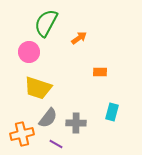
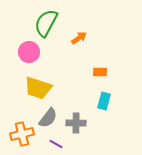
cyan rectangle: moved 8 px left, 11 px up
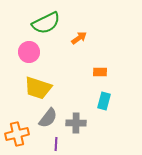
green semicircle: rotated 144 degrees counterclockwise
orange cross: moved 5 px left
purple line: rotated 64 degrees clockwise
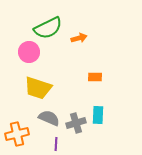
green semicircle: moved 2 px right, 5 px down
orange arrow: rotated 21 degrees clockwise
orange rectangle: moved 5 px left, 5 px down
cyan rectangle: moved 6 px left, 14 px down; rotated 12 degrees counterclockwise
gray semicircle: moved 1 px right; rotated 105 degrees counterclockwise
gray cross: rotated 18 degrees counterclockwise
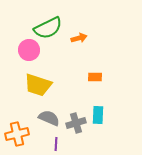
pink circle: moved 2 px up
yellow trapezoid: moved 3 px up
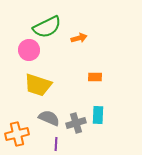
green semicircle: moved 1 px left, 1 px up
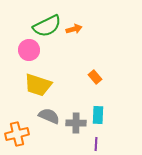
green semicircle: moved 1 px up
orange arrow: moved 5 px left, 9 px up
orange rectangle: rotated 48 degrees clockwise
gray semicircle: moved 2 px up
gray cross: rotated 18 degrees clockwise
purple line: moved 40 px right
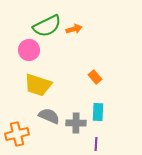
cyan rectangle: moved 3 px up
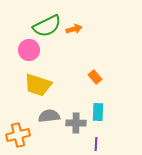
gray semicircle: rotated 30 degrees counterclockwise
orange cross: moved 1 px right, 1 px down
